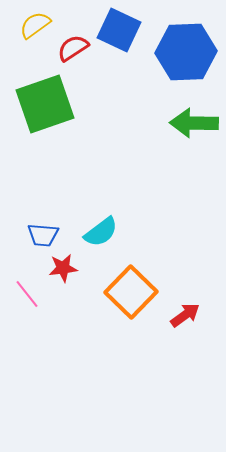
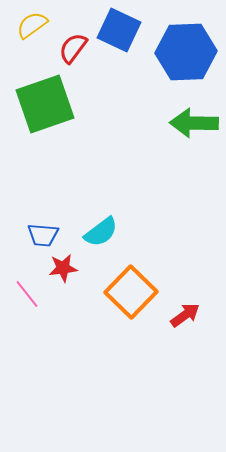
yellow semicircle: moved 3 px left
red semicircle: rotated 20 degrees counterclockwise
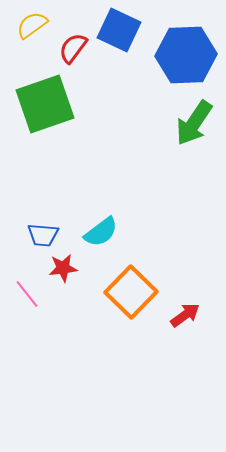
blue hexagon: moved 3 px down
green arrow: rotated 57 degrees counterclockwise
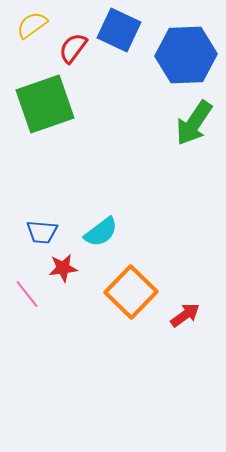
blue trapezoid: moved 1 px left, 3 px up
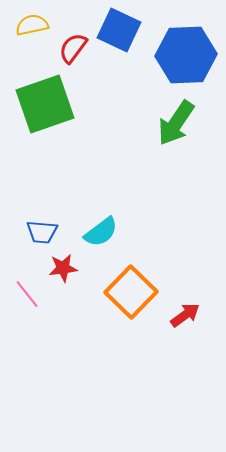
yellow semicircle: rotated 24 degrees clockwise
green arrow: moved 18 px left
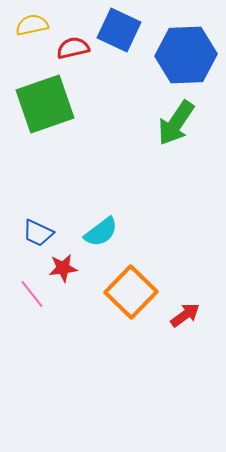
red semicircle: rotated 40 degrees clockwise
blue trapezoid: moved 4 px left, 1 px down; rotated 20 degrees clockwise
pink line: moved 5 px right
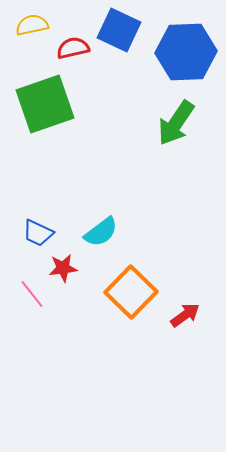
blue hexagon: moved 3 px up
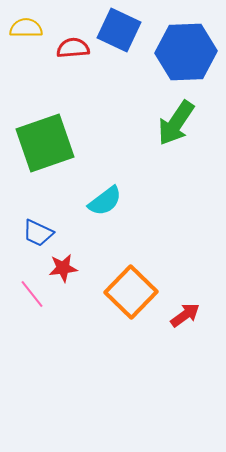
yellow semicircle: moved 6 px left, 3 px down; rotated 12 degrees clockwise
red semicircle: rotated 8 degrees clockwise
green square: moved 39 px down
cyan semicircle: moved 4 px right, 31 px up
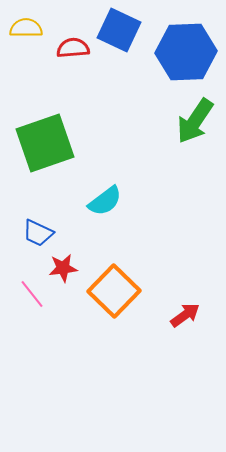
green arrow: moved 19 px right, 2 px up
orange square: moved 17 px left, 1 px up
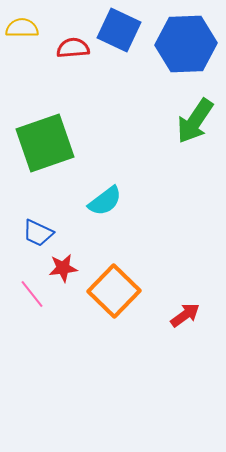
yellow semicircle: moved 4 px left
blue hexagon: moved 8 px up
